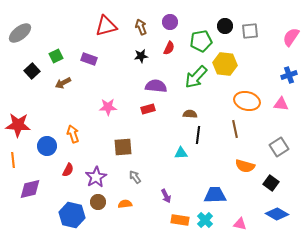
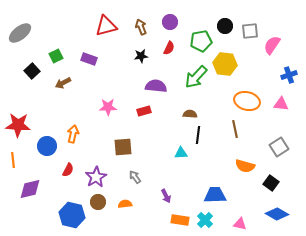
pink semicircle at (291, 37): moved 19 px left, 8 px down
red rectangle at (148, 109): moved 4 px left, 2 px down
orange arrow at (73, 134): rotated 30 degrees clockwise
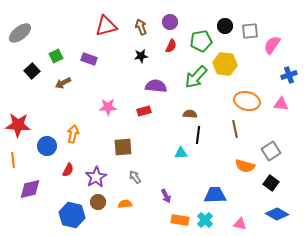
red semicircle at (169, 48): moved 2 px right, 2 px up
gray square at (279, 147): moved 8 px left, 4 px down
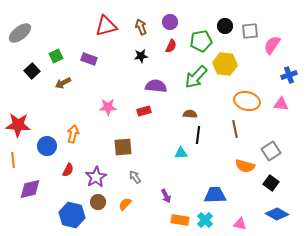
orange semicircle at (125, 204): rotated 40 degrees counterclockwise
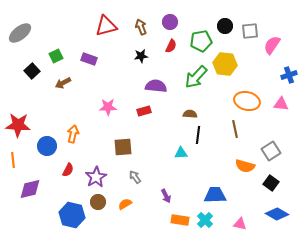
orange semicircle at (125, 204): rotated 16 degrees clockwise
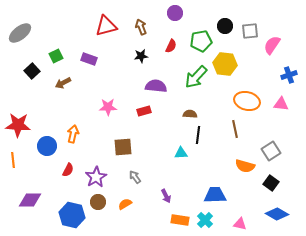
purple circle at (170, 22): moved 5 px right, 9 px up
purple diamond at (30, 189): moved 11 px down; rotated 15 degrees clockwise
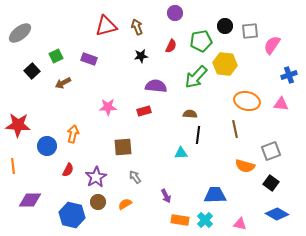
brown arrow at (141, 27): moved 4 px left
gray square at (271, 151): rotated 12 degrees clockwise
orange line at (13, 160): moved 6 px down
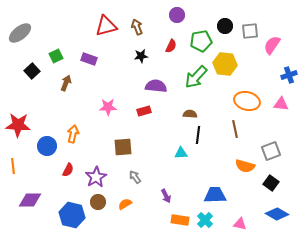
purple circle at (175, 13): moved 2 px right, 2 px down
brown arrow at (63, 83): moved 3 px right; rotated 140 degrees clockwise
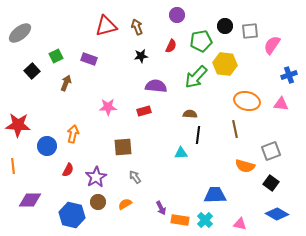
purple arrow at (166, 196): moved 5 px left, 12 px down
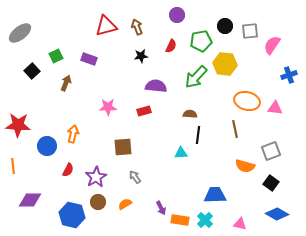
pink triangle at (281, 104): moved 6 px left, 4 px down
